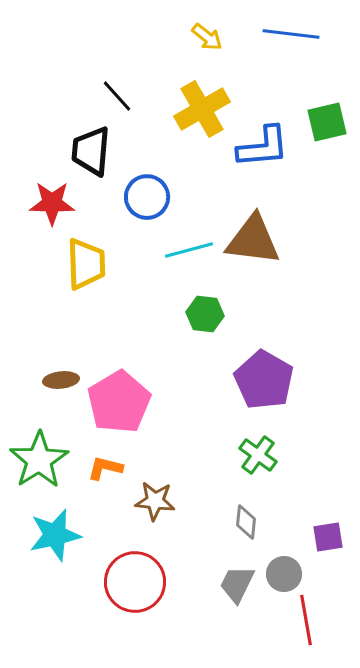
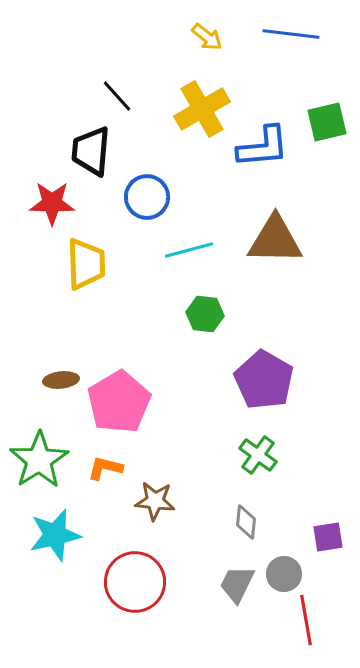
brown triangle: moved 22 px right; rotated 6 degrees counterclockwise
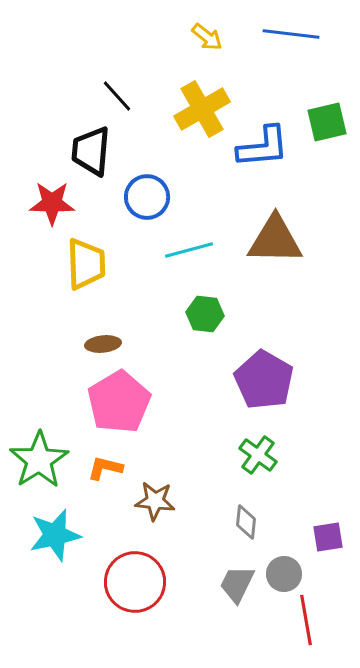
brown ellipse: moved 42 px right, 36 px up
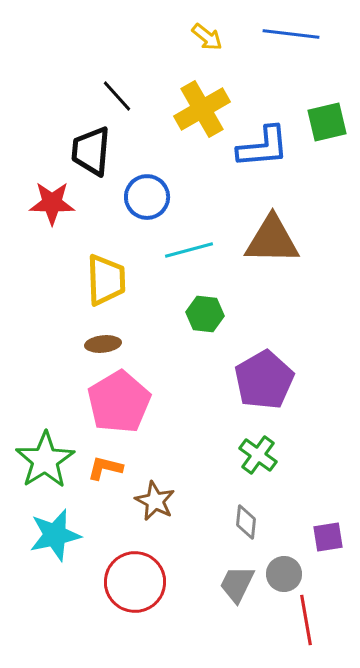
brown triangle: moved 3 px left
yellow trapezoid: moved 20 px right, 16 px down
purple pentagon: rotated 12 degrees clockwise
green star: moved 6 px right
brown star: rotated 21 degrees clockwise
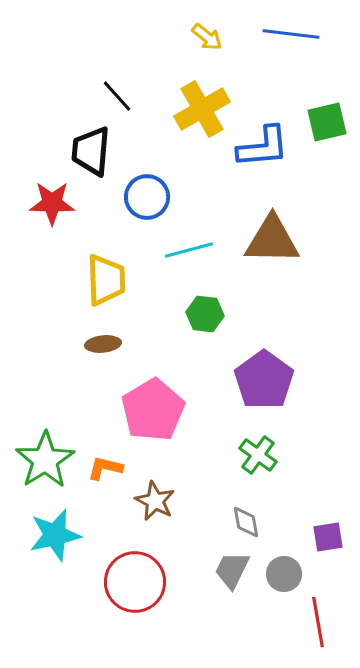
purple pentagon: rotated 6 degrees counterclockwise
pink pentagon: moved 34 px right, 8 px down
gray diamond: rotated 16 degrees counterclockwise
gray trapezoid: moved 5 px left, 14 px up
red line: moved 12 px right, 2 px down
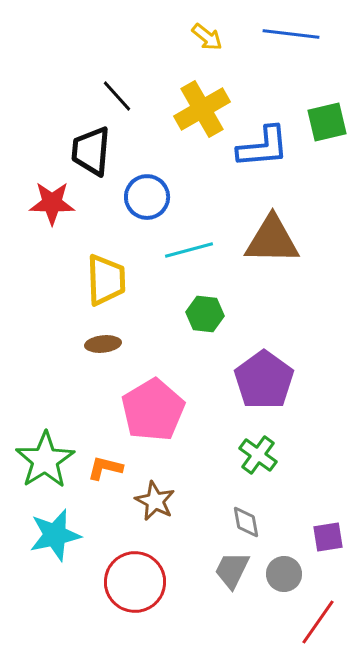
red line: rotated 45 degrees clockwise
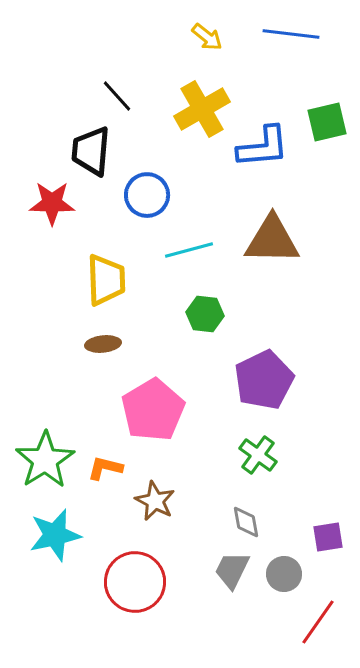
blue circle: moved 2 px up
purple pentagon: rotated 10 degrees clockwise
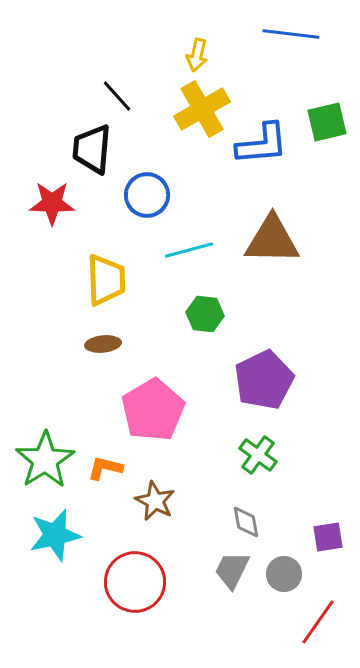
yellow arrow: moved 10 px left, 18 px down; rotated 64 degrees clockwise
blue L-shape: moved 1 px left, 3 px up
black trapezoid: moved 1 px right, 2 px up
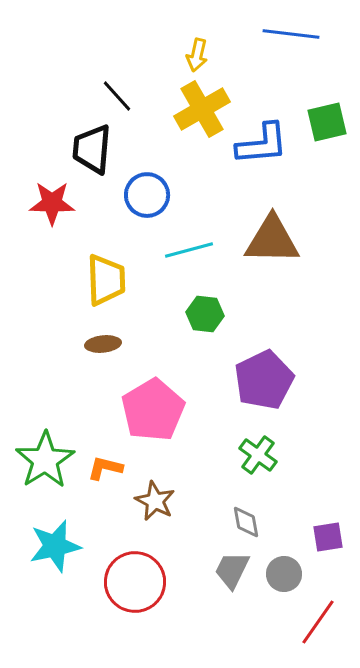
cyan star: moved 11 px down
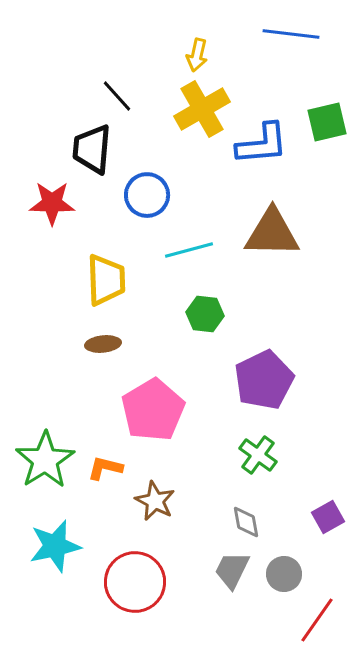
brown triangle: moved 7 px up
purple square: moved 20 px up; rotated 20 degrees counterclockwise
red line: moved 1 px left, 2 px up
